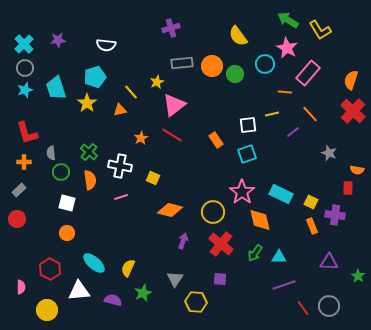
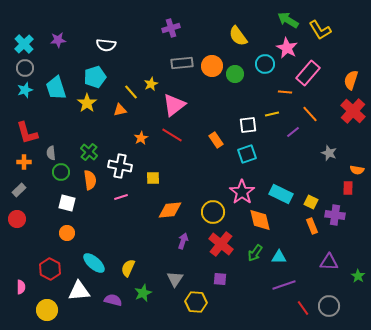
yellow star at (157, 82): moved 6 px left, 2 px down
yellow square at (153, 178): rotated 24 degrees counterclockwise
orange diamond at (170, 210): rotated 20 degrees counterclockwise
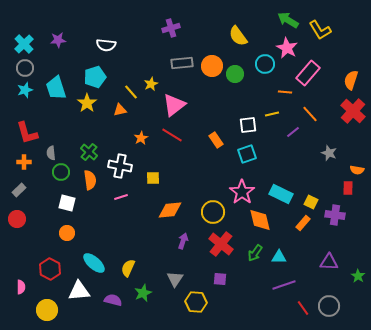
orange rectangle at (312, 226): moved 9 px left, 3 px up; rotated 63 degrees clockwise
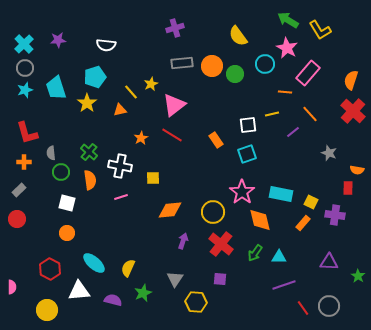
purple cross at (171, 28): moved 4 px right
cyan rectangle at (281, 194): rotated 15 degrees counterclockwise
pink semicircle at (21, 287): moved 9 px left
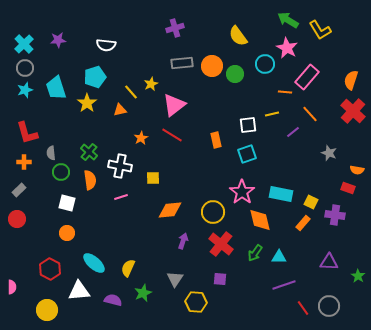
pink rectangle at (308, 73): moved 1 px left, 4 px down
orange rectangle at (216, 140): rotated 21 degrees clockwise
red rectangle at (348, 188): rotated 72 degrees counterclockwise
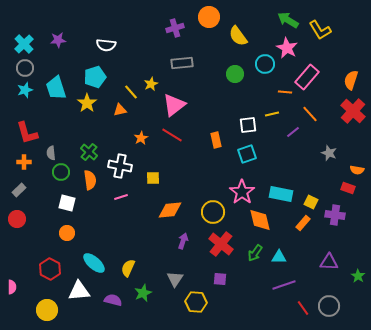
orange circle at (212, 66): moved 3 px left, 49 px up
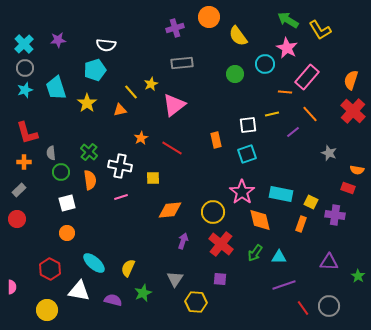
cyan pentagon at (95, 77): moved 7 px up
red line at (172, 135): moved 13 px down
white square at (67, 203): rotated 30 degrees counterclockwise
orange rectangle at (303, 223): moved 2 px left, 1 px down; rotated 21 degrees counterclockwise
white triangle at (79, 291): rotated 15 degrees clockwise
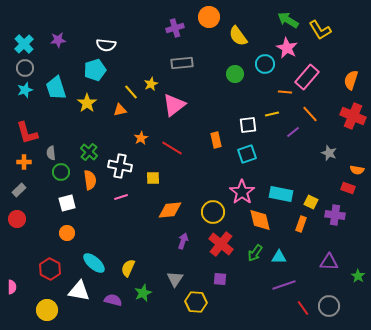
red cross at (353, 111): moved 5 px down; rotated 20 degrees counterclockwise
